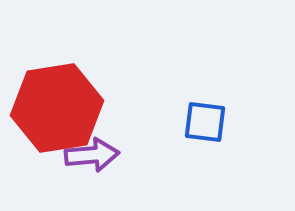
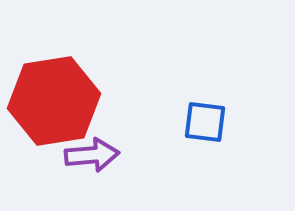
red hexagon: moved 3 px left, 7 px up
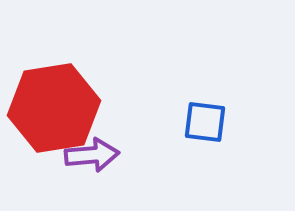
red hexagon: moved 7 px down
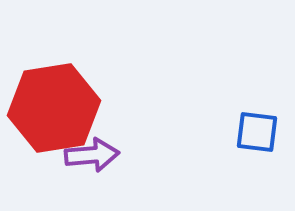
blue square: moved 52 px right, 10 px down
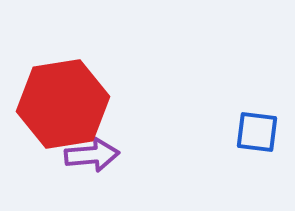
red hexagon: moved 9 px right, 4 px up
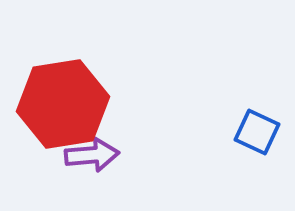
blue square: rotated 18 degrees clockwise
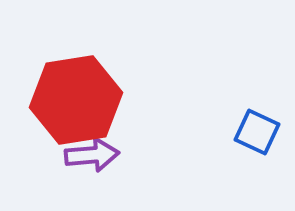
red hexagon: moved 13 px right, 4 px up
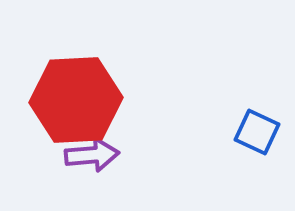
red hexagon: rotated 6 degrees clockwise
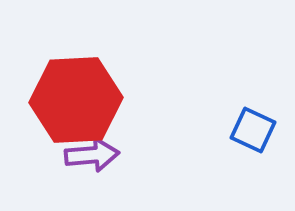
blue square: moved 4 px left, 2 px up
